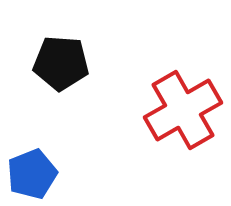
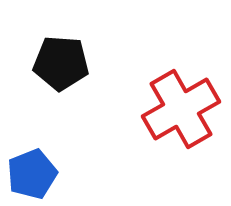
red cross: moved 2 px left, 1 px up
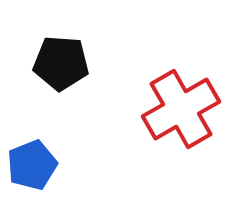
blue pentagon: moved 9 px up
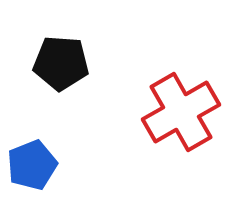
red cross: moved 3 px down
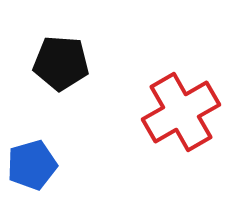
blue pentagon: rotated 6 degrees clockwise
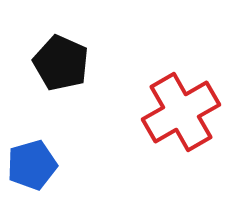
black pentagon: rotated 20 degrees clockwise
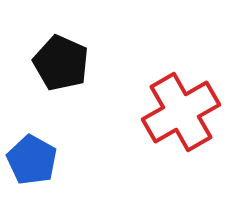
blue pentagon: moved 5 px up; rotated 27 degrees counterclockwise
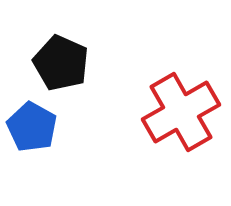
blue pentagon: moved 33 px up
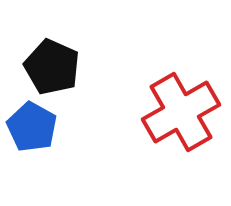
black pentagon: moved 9 px left, 4 px down
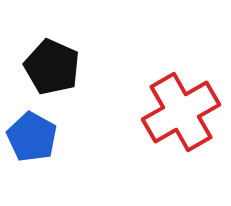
blue pentagon: moved 10 px down
